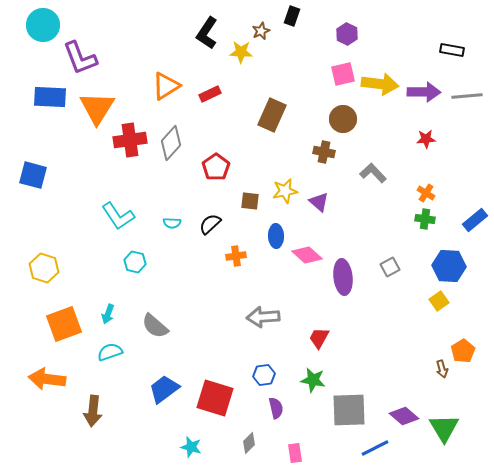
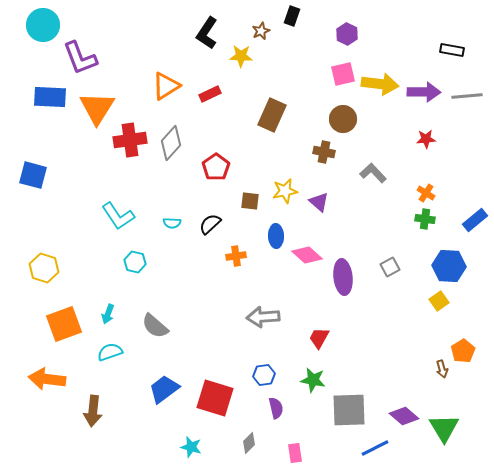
yellow star at (241, 52): moved 4 px down
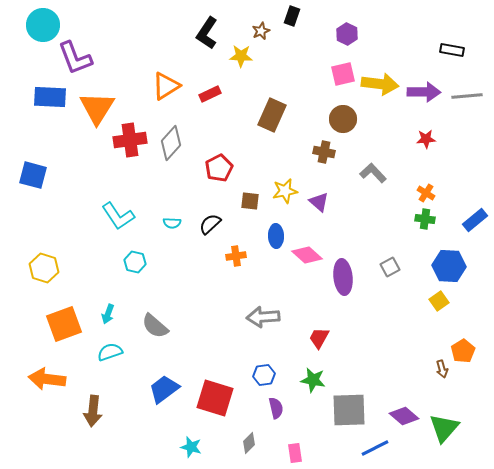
purple L-shape at (80, 58): moved 5 px left
red pentagon at (216, 167): moved 3 px right, 1 px down; rotated 8 degrees clockwise
green triangle at (444, 428): rotated 12 degrees clockwise
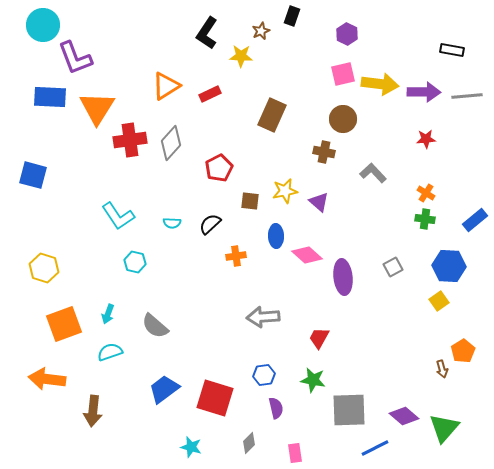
gray square at (390, 267): moved 3 px right
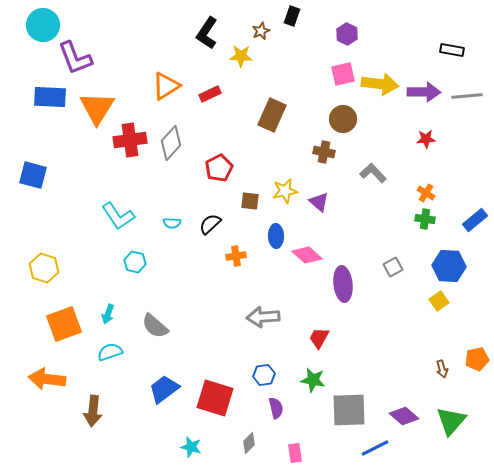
purple ellipse at (343, 277): moved 7 px down
orange pentagon at (463, 351): moved 14 px right, 8 px down; rotated 20 degrees clockwise
green triangle at (444, 428): moved 7 px right, 7 px up
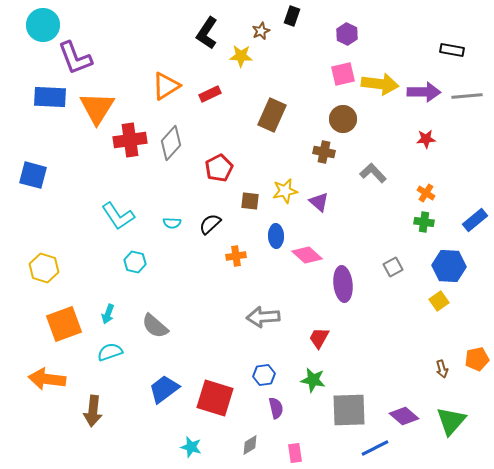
green cross at (425, 219): moved 1 px left, 3 px down
gray diamond at (249, 443): moved 1 px right, 2 px down; rotated 15 degrees clockwise
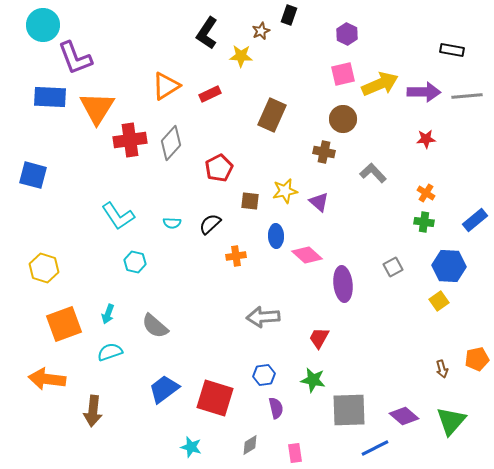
black rectangle at (292, 16): moved 3 px left, 1 px up
yellow arrow at (380, 84): rotated 30 degrees counterclockwise
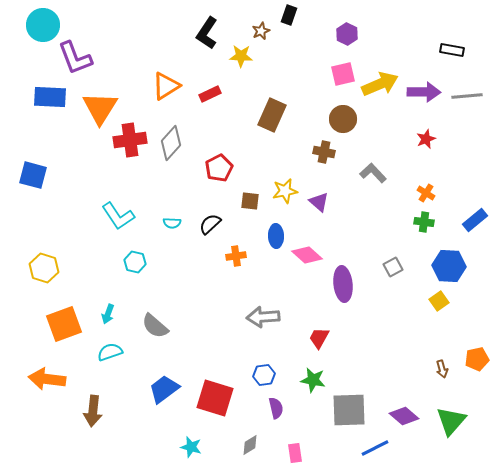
orange triangle at (97, 108): moved 3 px right
red star at (426, 139): rotated 18 degrees counterclockwise
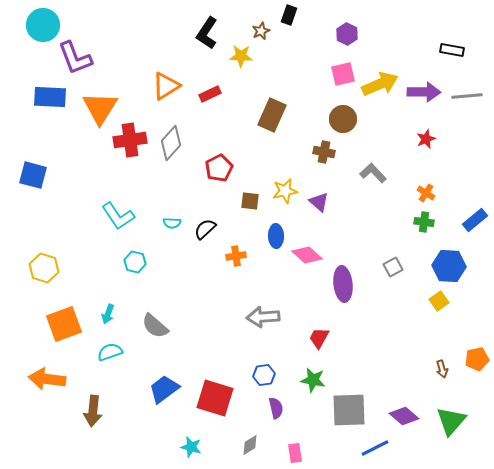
black semicircle at (210, 224): moved 5 px left, 5 px down
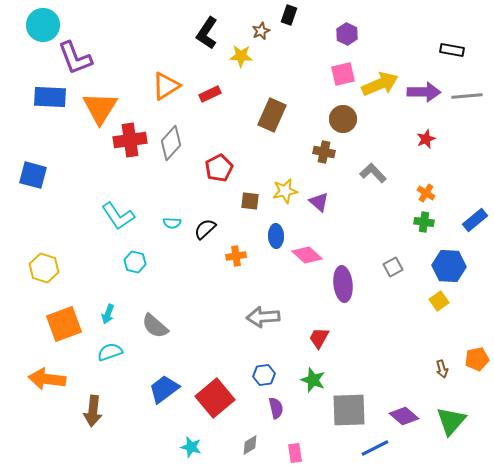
green star at (313, 380): rotated 10 degrees clockwise
red square at (215, 398): rotated 33 degrees clockwise
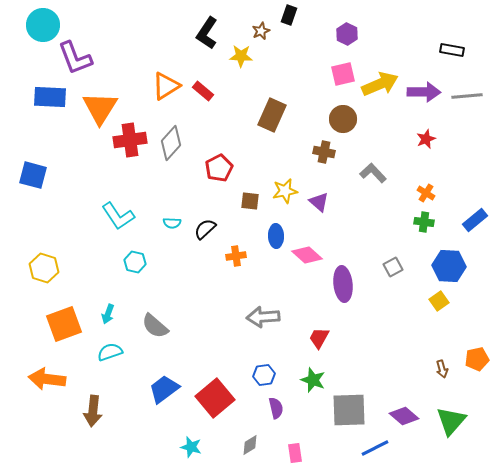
red rectangle at (210, 94): moved 7 px left, 3 px up; rotated 65 degrees clockwise
